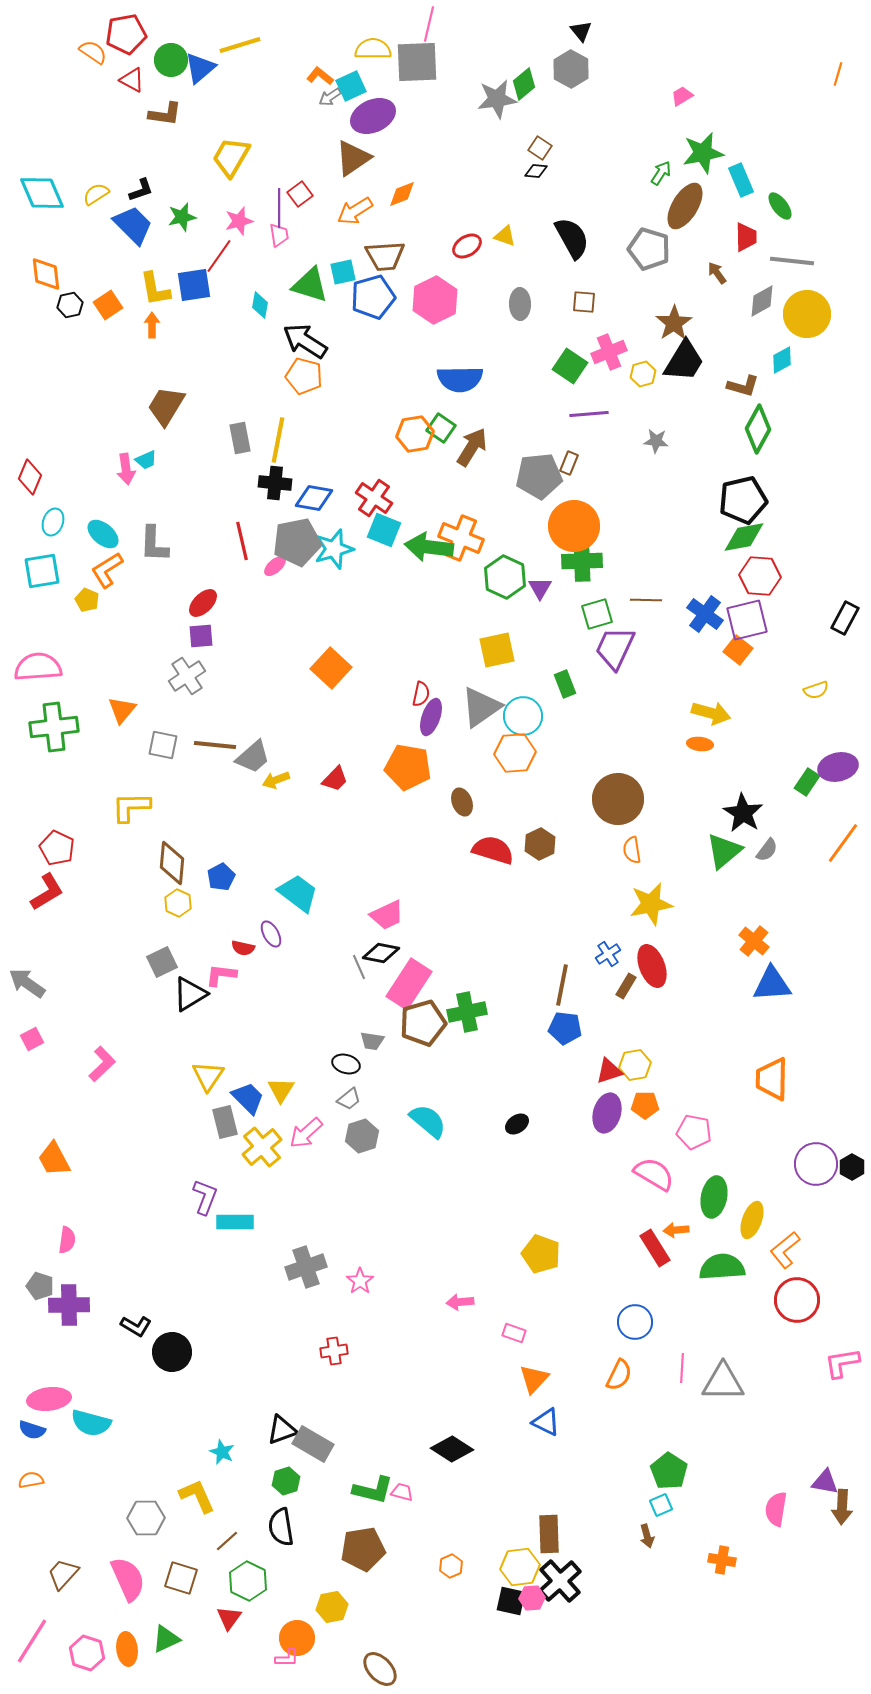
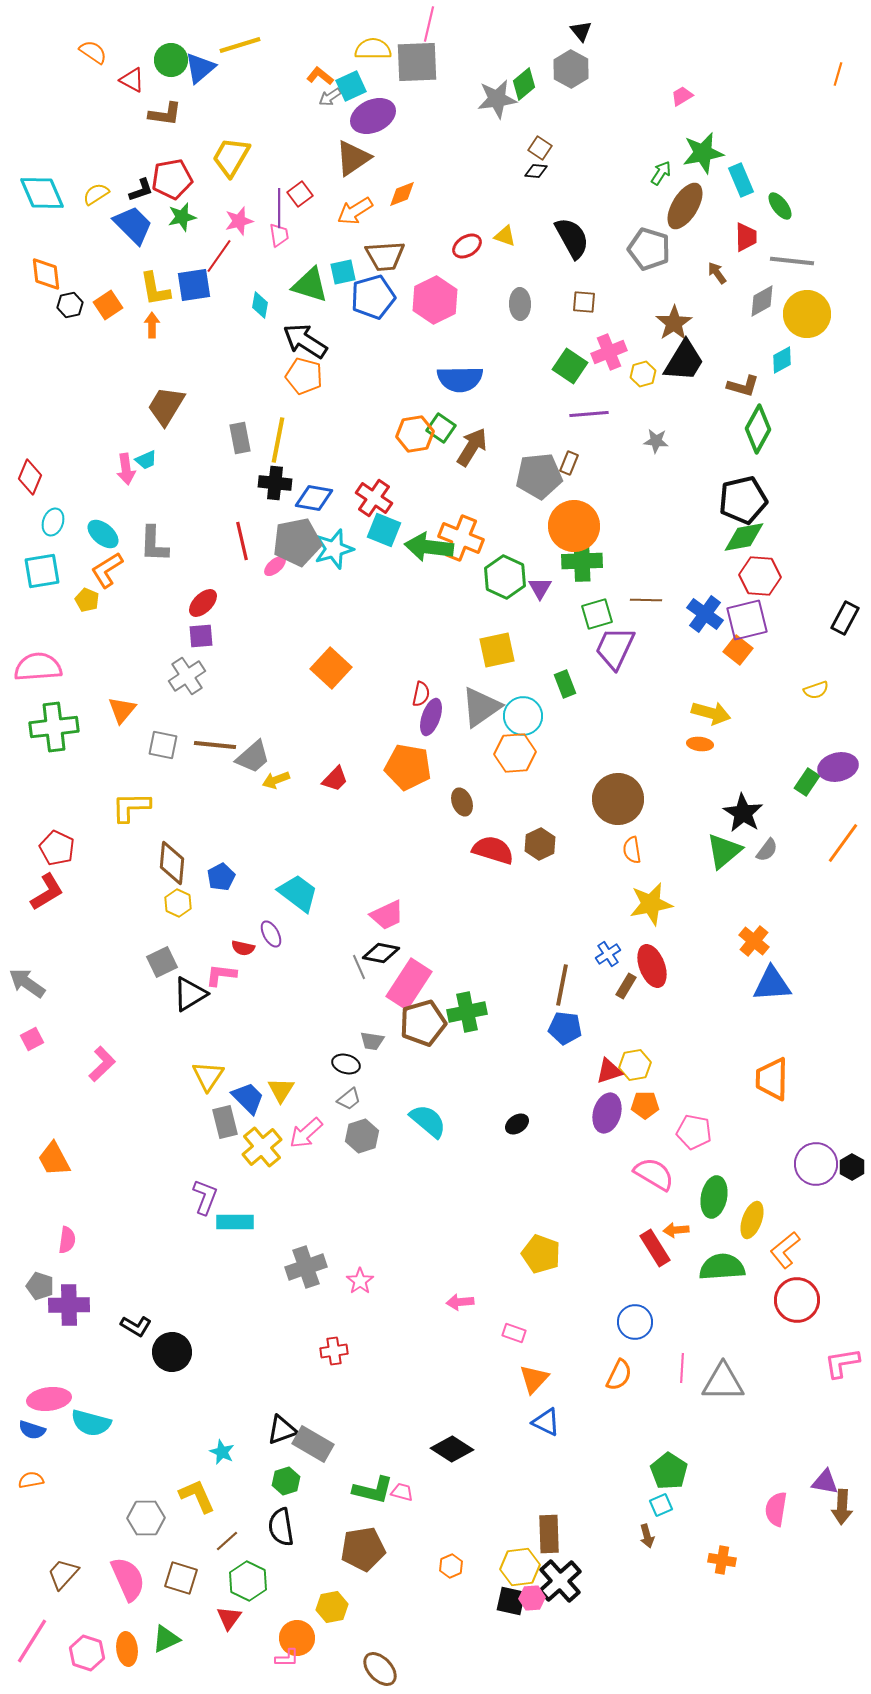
red pentagon at (126, 34): moved 46 px right, 145 px down
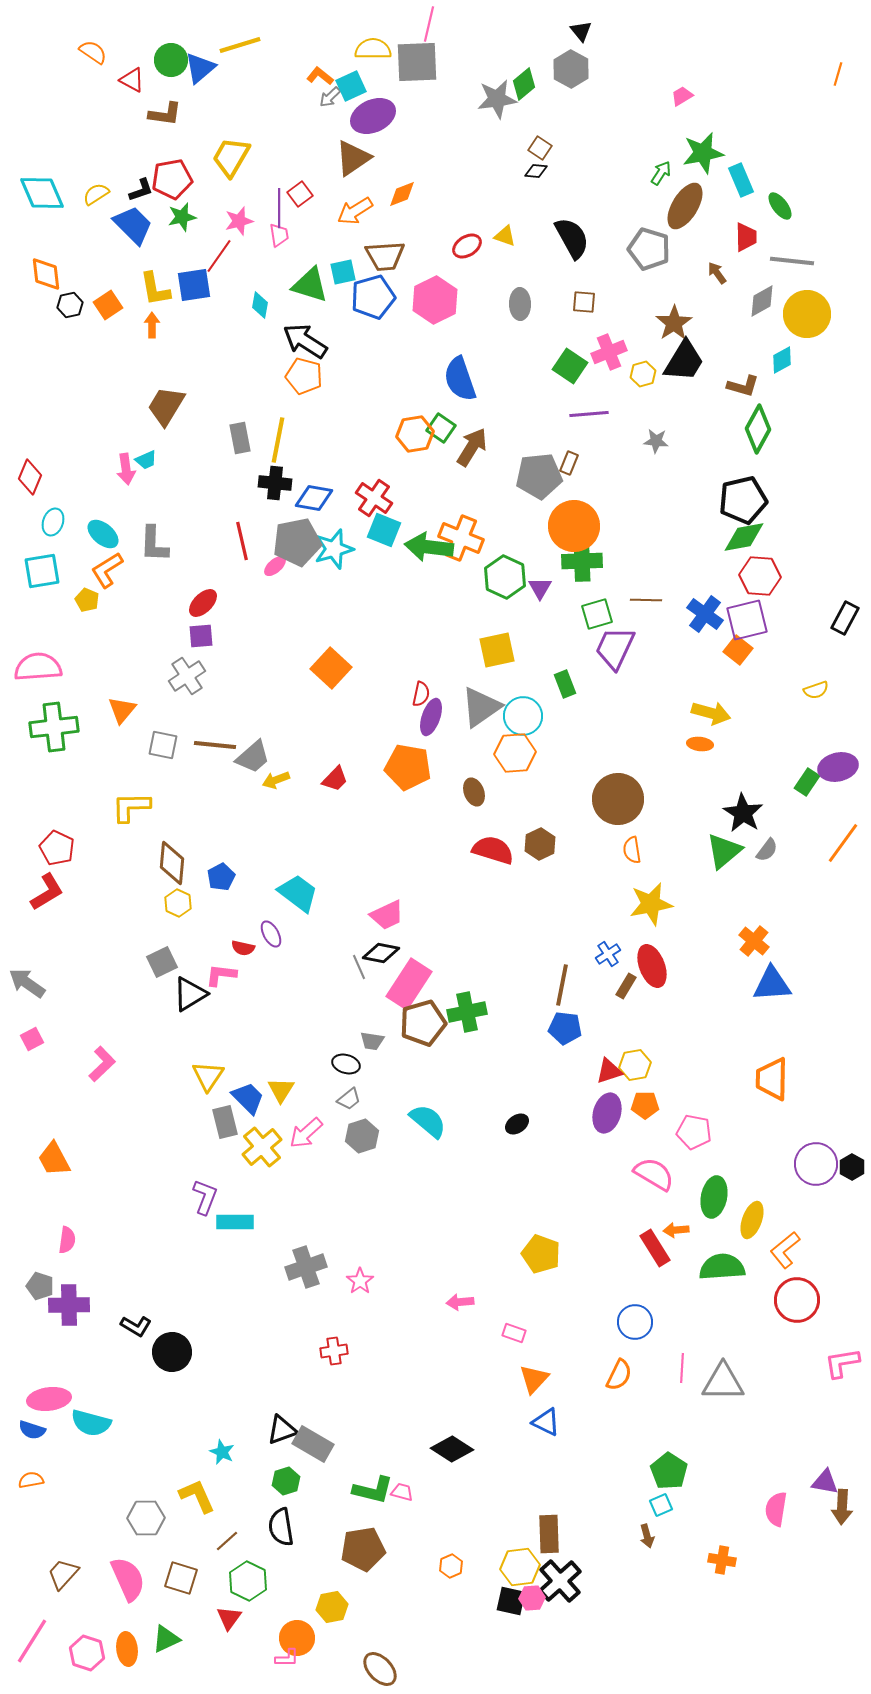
gray arrow at (330, 97): rotated 10 degrees counterclockwise
blue semicircle at (460, 379): rotated 72 degrees clockwise
brown ellipse at (462, 802): moved 12 px right, 10 px up
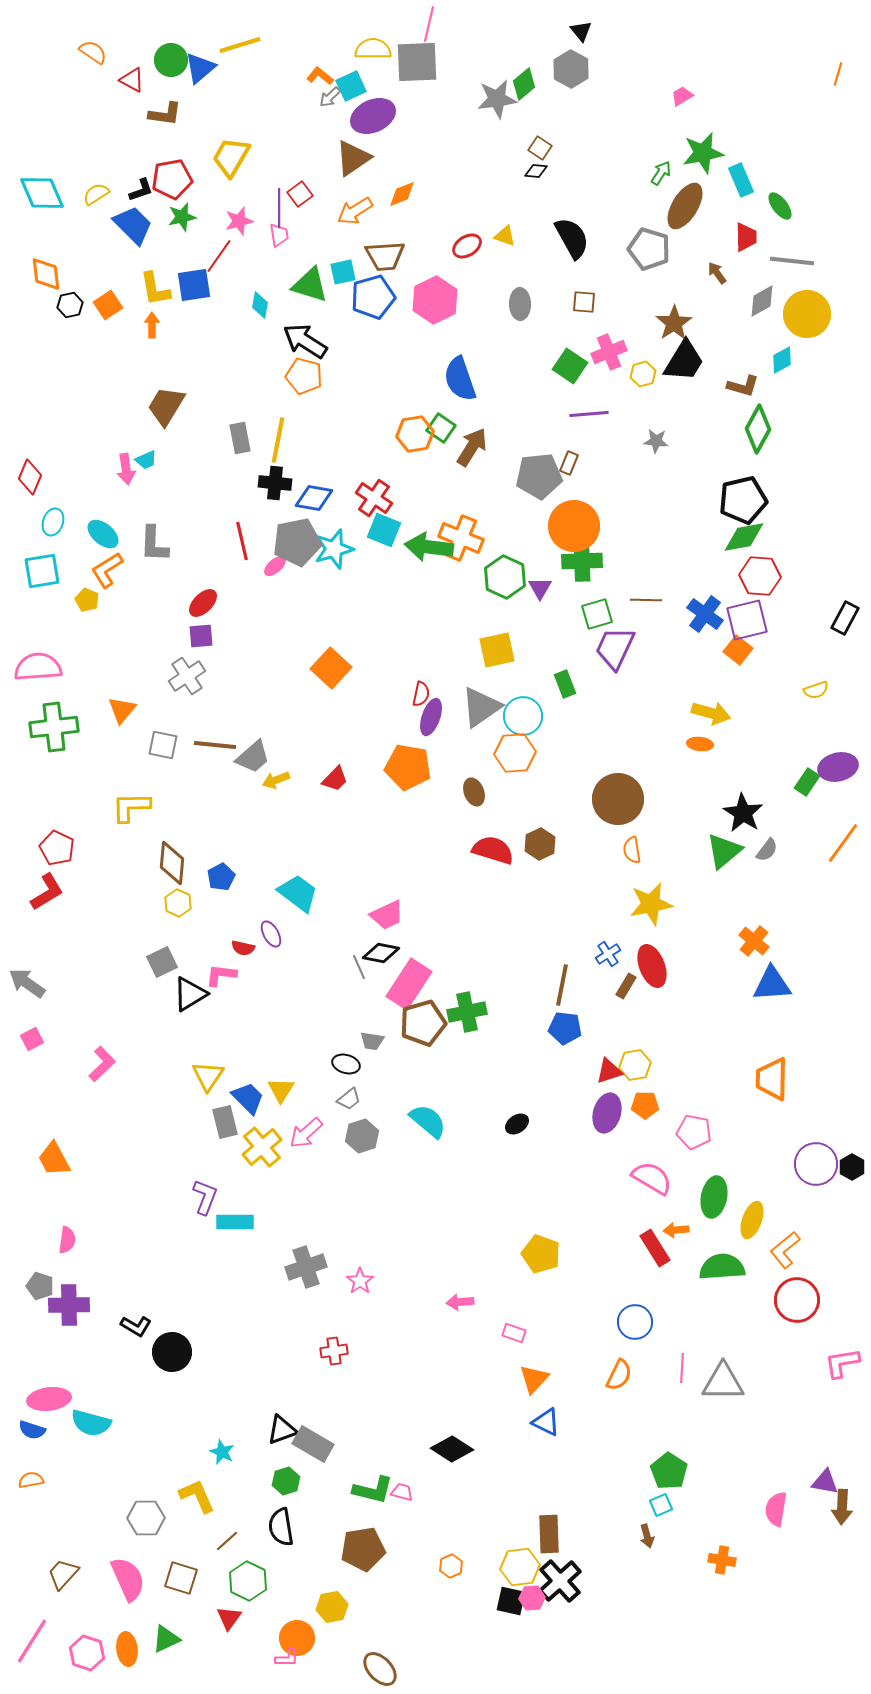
pink semicircle at (654, 1174): moved 2 px left, 4 px down
